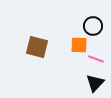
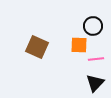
brown square: rotated 10 degrees clockwise
pink line: rotated 28 degrees counterclockwise
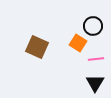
orange square: moved 1 px left, 2 px up; rotated 30 degrees clockwise
black triangle: rotated 12 degrees counterclockwise
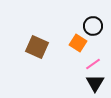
pink line: moved 3 px left, 5 px down; rotated 28 degrees counterclockwise
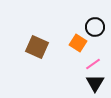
black circle: moved 2 px right, 1 px down
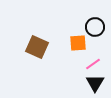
orange square: rotated 36 degrees counterclockwise
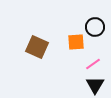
orange square: moved 2 px left, 1 px up
black triangle: moved 2 px down
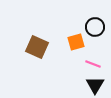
orange square: rotated 12 degrees counterclockwise
pink line: rotated 56 degrees clockwise
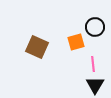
pink line: rotated 63 degrees clockwise
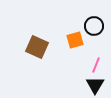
black circle: moved 1 px left, 1 px up
orange square: moved 1 px left, 2 px up
pink line: moved 3 px right, 1 px down; rotated 28 degrees clockwise
